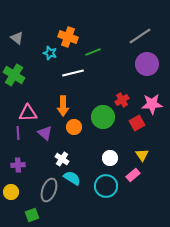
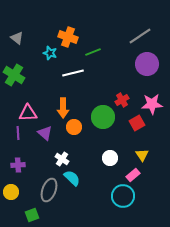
orange arrow: moved 2 px down
cyan semicircle: rotated 12 degrees clockwise
cyan circle: moved 17 px right, 10 px down
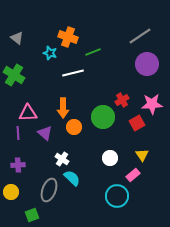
cyan circle: moved 6 px left
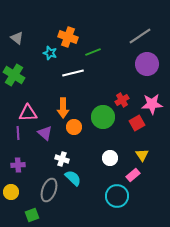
white cross: rotated 16 degrees counterclockwise
cyan semicircle: moved 1 px right
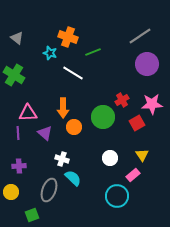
white line: rotated 45 degrees clockwise
purple cross: moved 1 px right, 1 px down
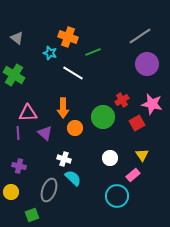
pink star: rotated 15 degrees clockwise
orange circle: moved 1 px right, 1 px down
white cross: moved 2 px right
purple cross: rotated 16 degrees clockwise
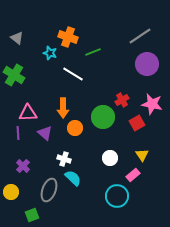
white line: moved 1 px down
purple cross: moved 4 px right; rotated 32 degrees clockwise
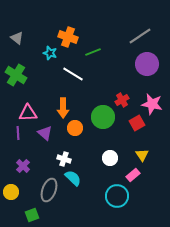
green cross: moved 2 px right
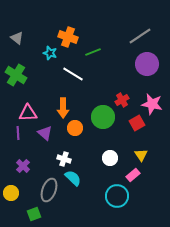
yellow triangle: moved 1 px left
yellow circle: moved 1 px down
green square: moved 2 px right, 1 px up
